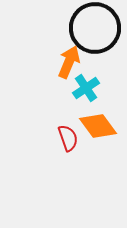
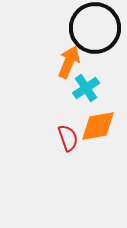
orange diamond: rotated 63 degrees counterclockwise
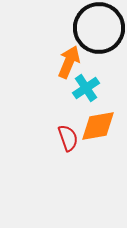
black circle: moved 4 px right
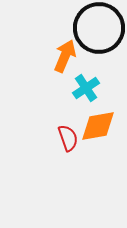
orange arrow: moved 4 px left, 6 px up
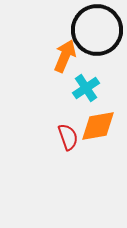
black circle: moved 2 px left, 2 px down
red semicircle: moved 1 px up
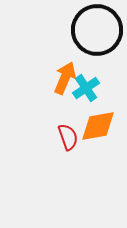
orange arrow: moved 22 px down
